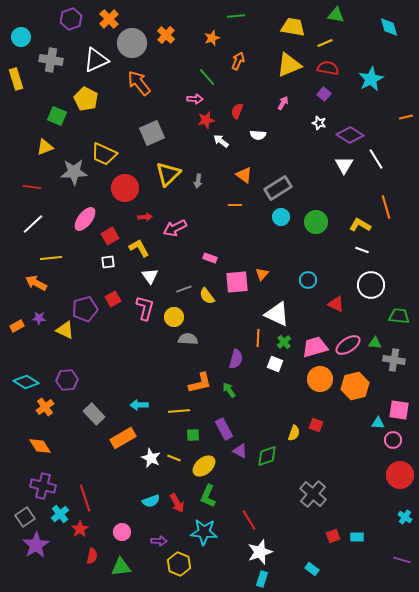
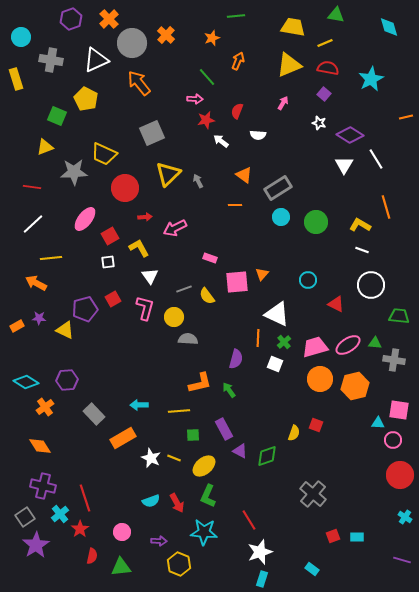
gray arrow at (198, 181): rotated 144 degrees clockwise
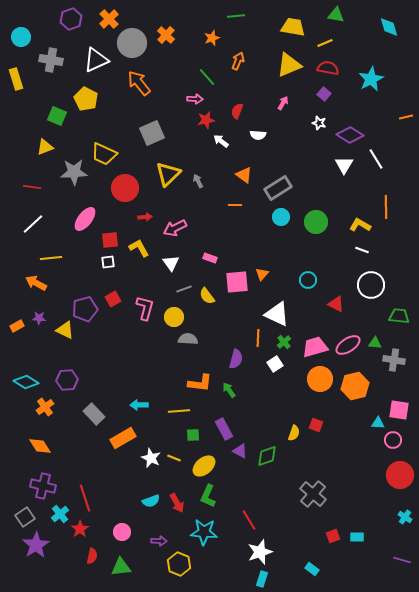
orange line at (386, 207): rotated 15 degrees clockwise
red square at (110, 236): moved 4 px down; rotated 24 degrees clockwise
white triangle at (150, 276): moved 21 px right, 13 px up
white square at (275, 364): rotated 35 degrees clockwise
orange L-shape at (200, 383): rotated 20 degrees clockwise
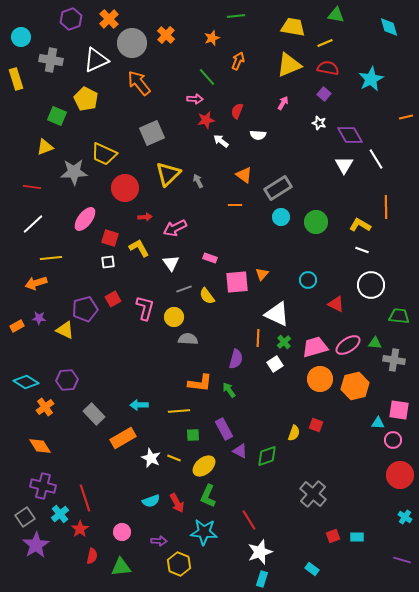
purple diamond at (350, 135): rotated 28 degrees clockwise
red square at (110, 240): moved 2 px up; rotated 24 degrees clockwise
orange arrow at (36, 283): rotated 45 degrees counterclockwise
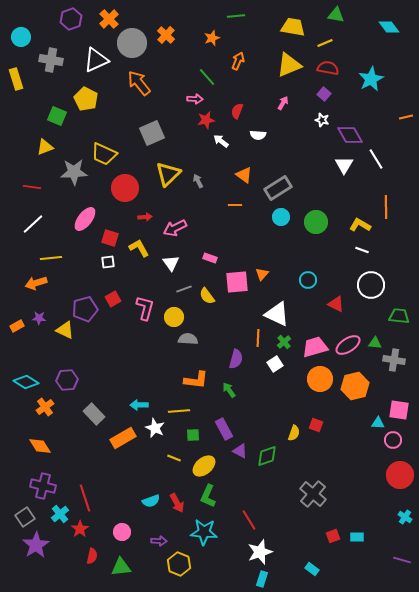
cyan diamond at (389, 27): rotated 20 degrees counterclockwise
white star at (319, 123): moved 3 px right, 3 px up
orange L-shape at (200, 383): moved 4 px left, 3 px up
white star at (151, 458): moved 4 px right, 30 px up
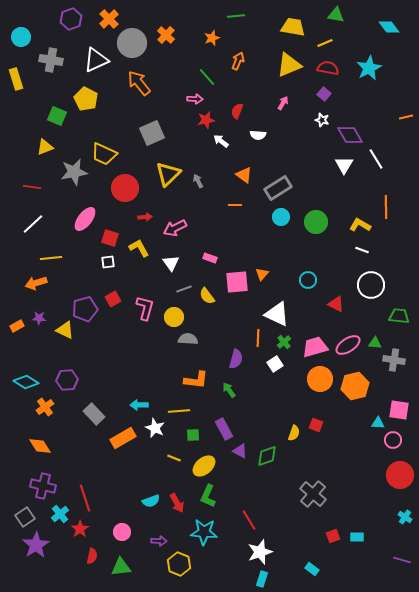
cyan star at (371, 79): moved 2 px left, 11 px up
gray star at (74, 172): rotated 8 degrees counterclockwise
